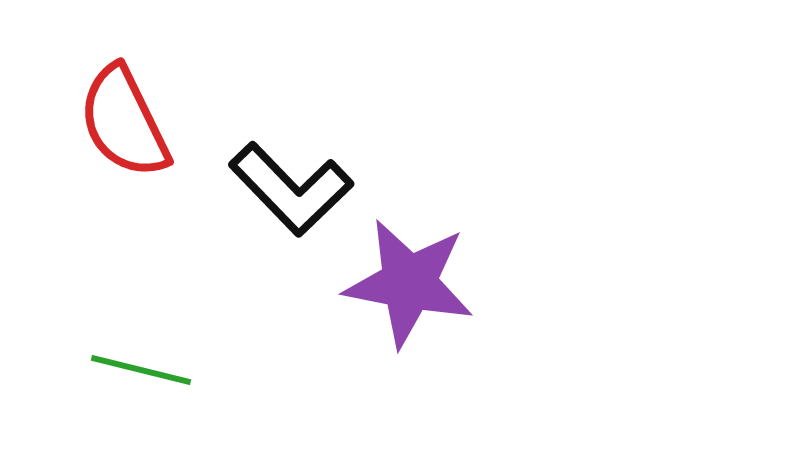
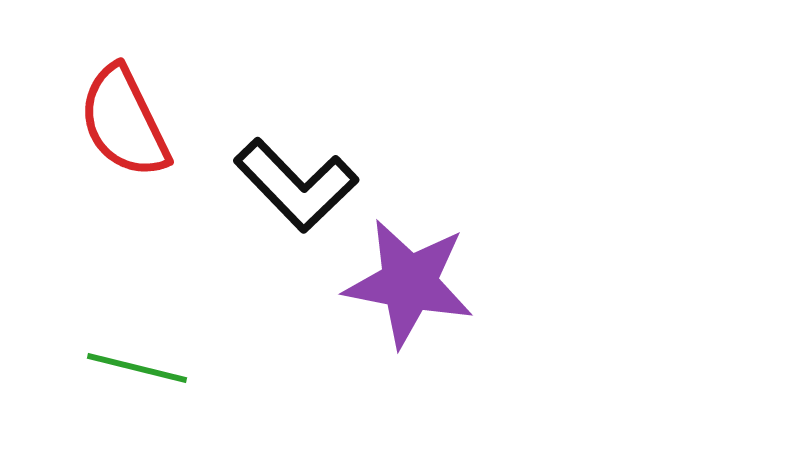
black L-shape: moved 5 px right, 4 px up
green line: moved 4 px left, 2 px up
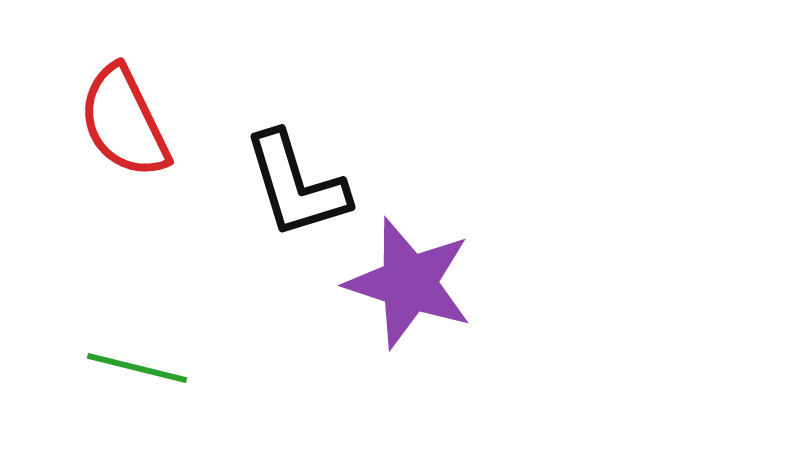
black L-shape: rotated 27 degrees clockwise
purple star: rotated 7 degrees clockwise
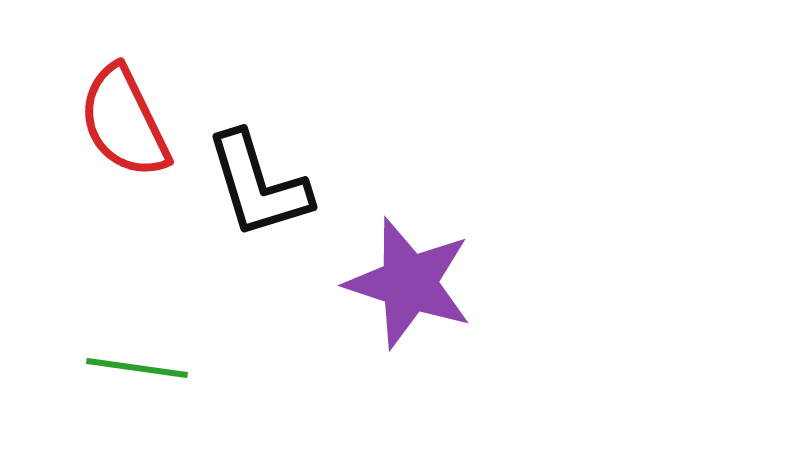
black L-shape: moved 38 px left
green line: rotated 6 degrees counterclockwise
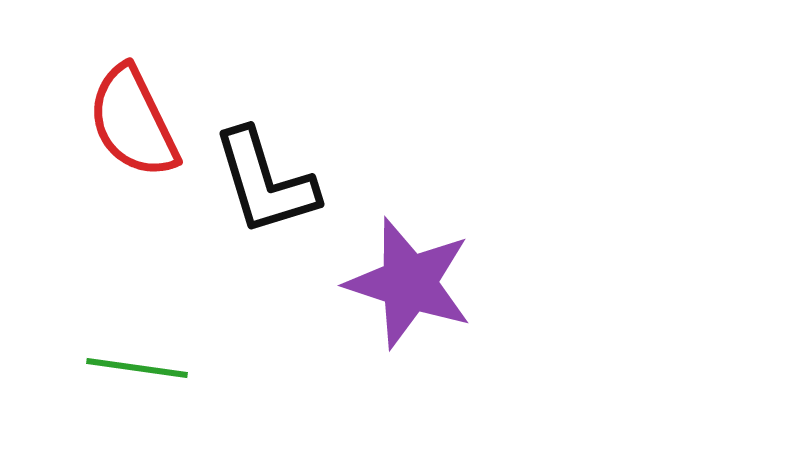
red semicircle: moved 9 px right
black L-shape: moved 7 px right, 3 px up
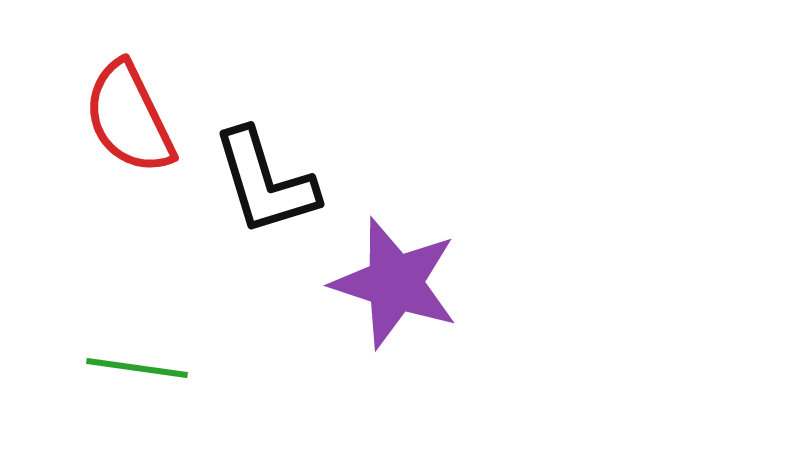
red semicircle: moved 4 px left, 4 px up
purple star: moved 14 px left
